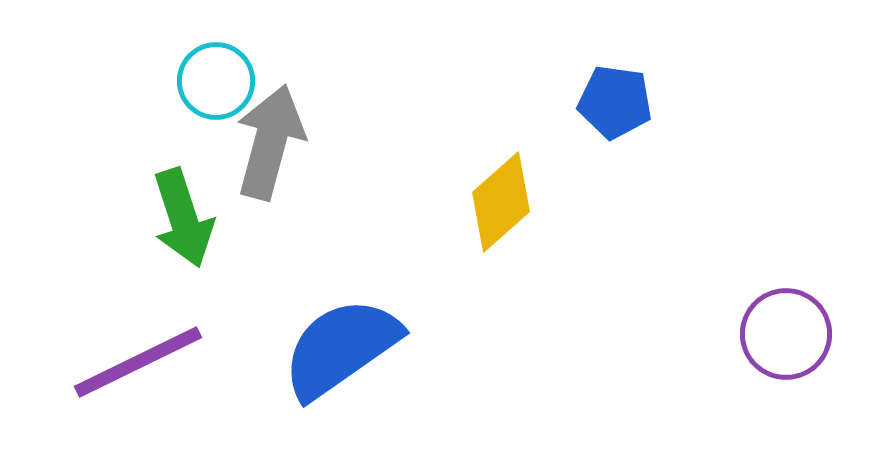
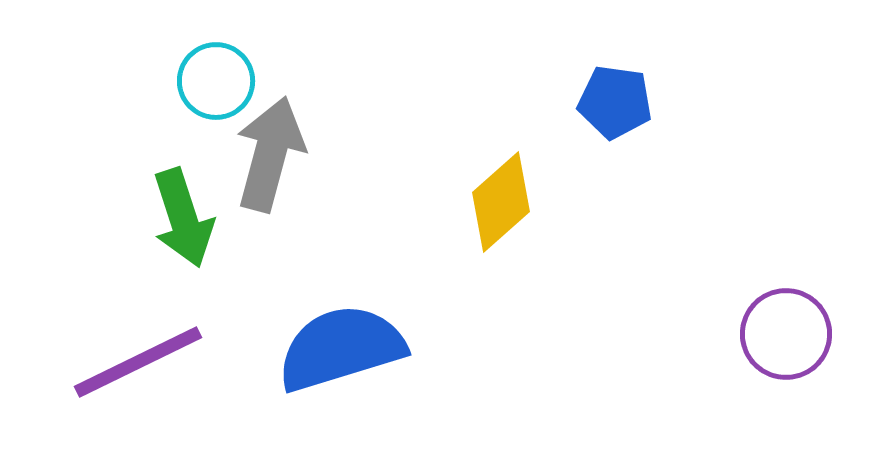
gray arrow: moved 12 px down
blue semicircle: rotated 18 degrees clockwise
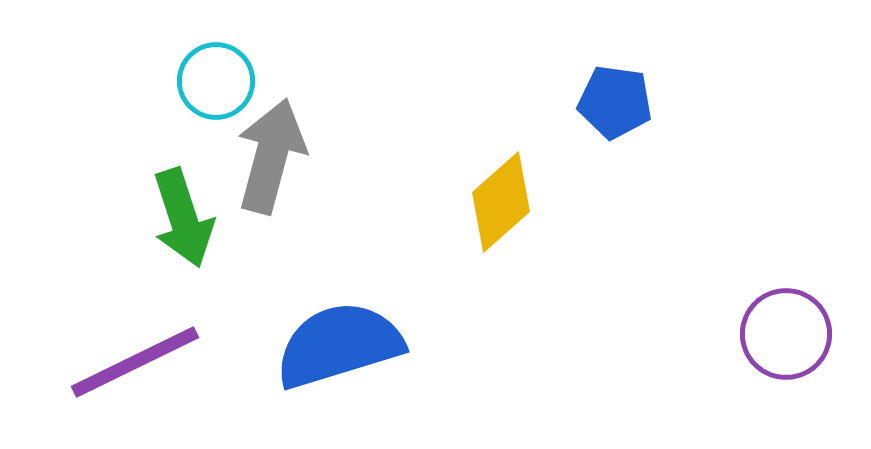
gray arrow: moved 1 px right, 2 px down
blue semicircle: moved 2 px left, 3 px up
purple line: moved 3 px left
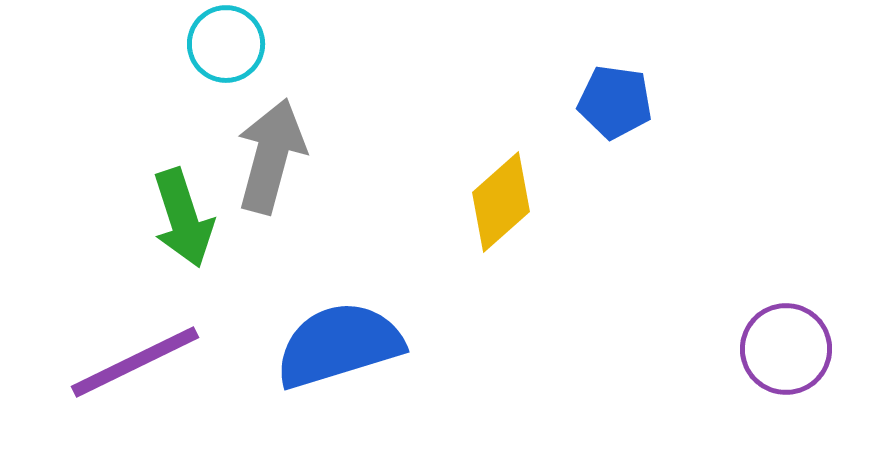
cyan circle: moved 10 px right, 37 px up
purple circle: moved 15 px down
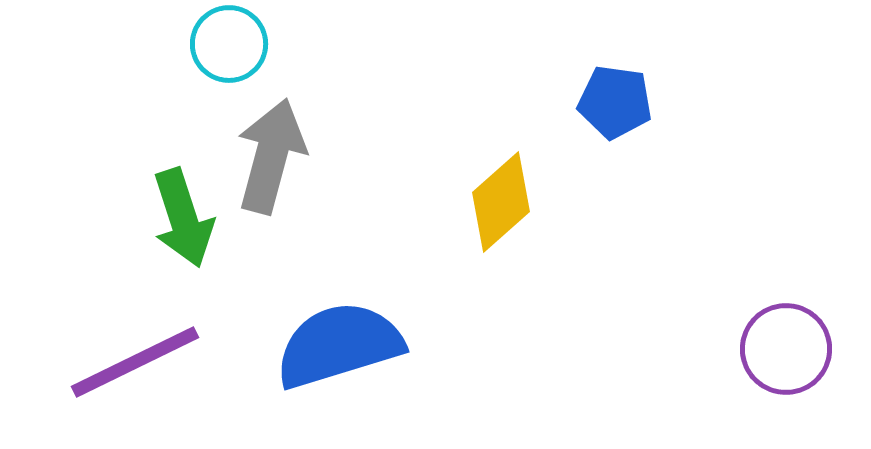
cyan circle: moved 3 px right
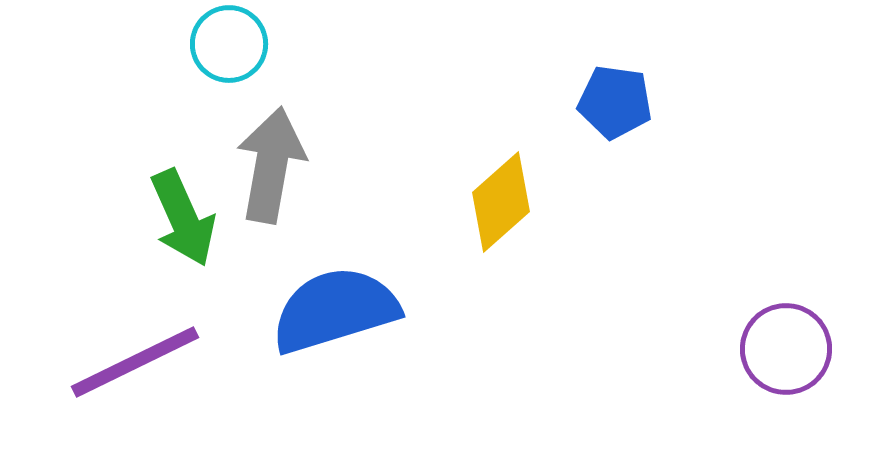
gray arrow: moved 9 px down; rotated 5 degrees counterclockwise
green arrow: rotated 6 degrees counterclockwise
blue semicircle: moved 4 px left, 35 px up
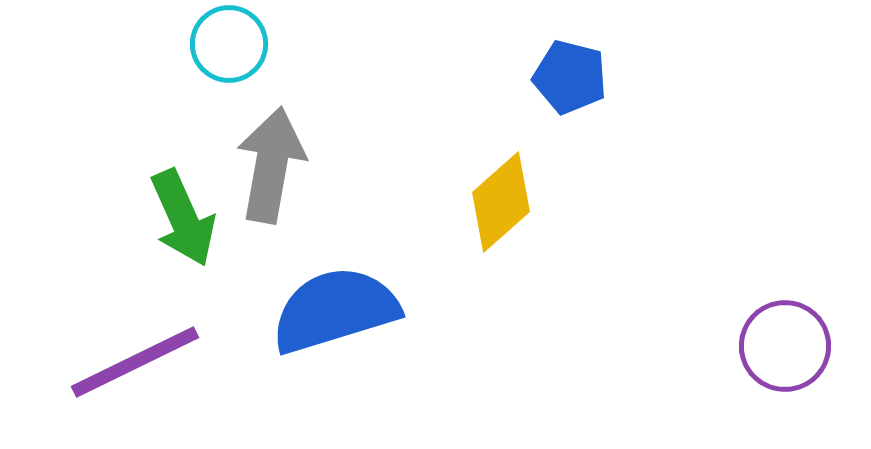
blue pentagon: moved 45 px left, 25 px up; rotated 6 degrees clockwise
purple circle: moved 1 px left, 3 px up
